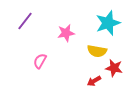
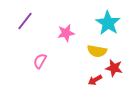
cyan star: rotated 20 degrees counterclockwise
red arrow: moved 1 px right, 1 px up
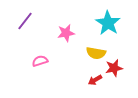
yellow semicircle: moved 1 px left, 2 px down
pink semicircle: rotated 42 degrees clockwise
red star: rotated 24 degrees counterclockwise
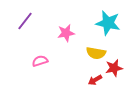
cyan star: rotated 20 degrees counterclockwise
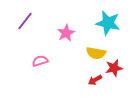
pink star: rotated 18 degrees counterclockwise
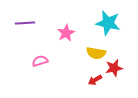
purple line: moved 2 px down; rotated 48 degrees clockwise
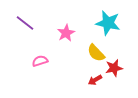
purple line: rotated 42 degrees clockwise
yellow semicircle: rotated 36 degrees clockwise
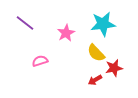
cyan star: moved 5 px left, 1 px down; rotated 20 degrees counterclockwise
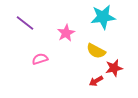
cyan star: moved 7 px up
yellow semicircle: moved 2 px up; rotated 18 degrees counterclockwise
pink semicircle: moved 2 px up
red arrow: moved 1 px right, 1 px down
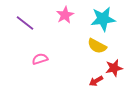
cyan star: moved 2 px down
pink star: moved 1 px left, 18 px up
yellow semicircle: moved 1 px right, 5 px up
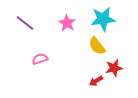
pink star: moved 2 px right, 8 px down; rotated 12 degrees counterclockwise
yellow semicircle: rotated 24 degrees clockwise
